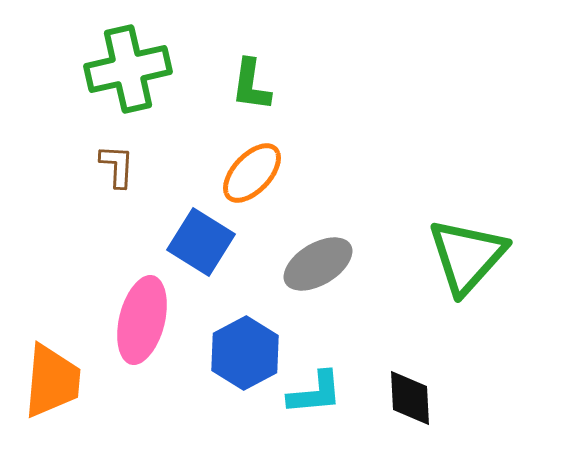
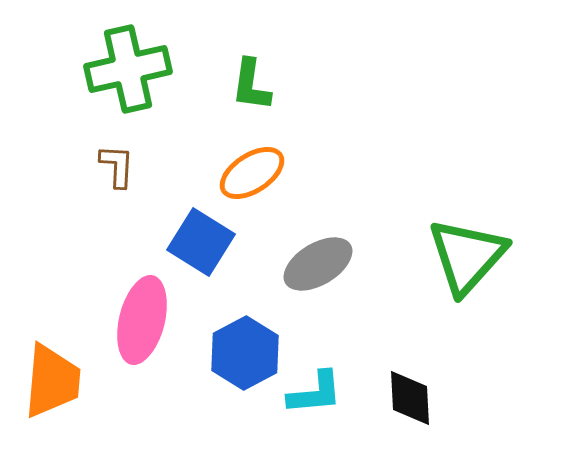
orange ellipse: rotated 14 degrees clockwise
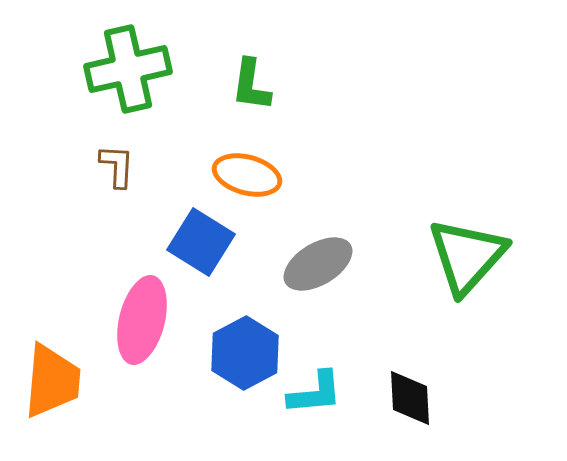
orange ellipse: moved 5 px left, 2 px down; rotated 48 degrees clockwise
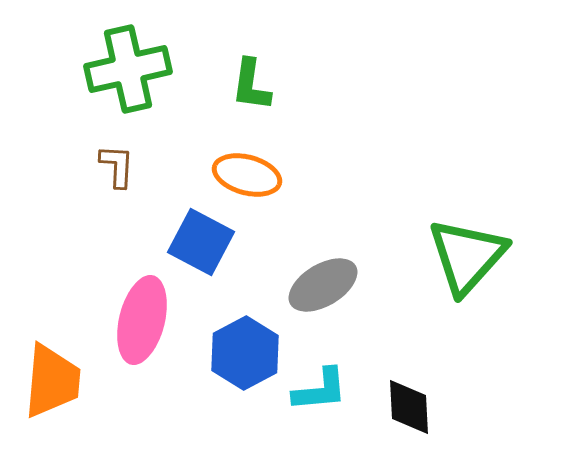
blue square: rotated 4 degrees counterclockwise
gray ellipse: moved 5 px right, 21 px down
cyan L-shape: moved 5 px right, 3 px up
black diamond: moved 1 px left, 9 px down
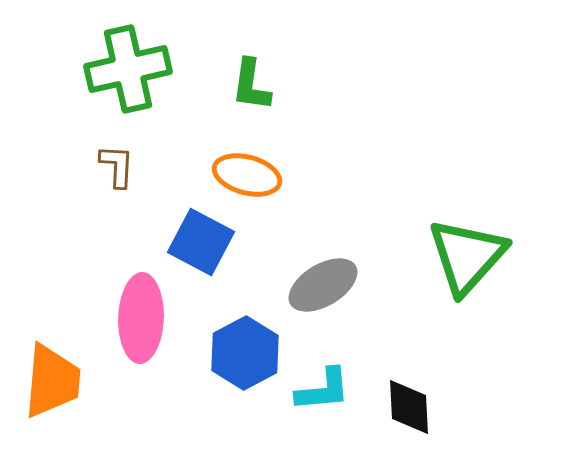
pink ellipse: moved 1 px left, 2 px up; rotated 12 degrees counterclockwise
cyan L-shape: moved 3 px right
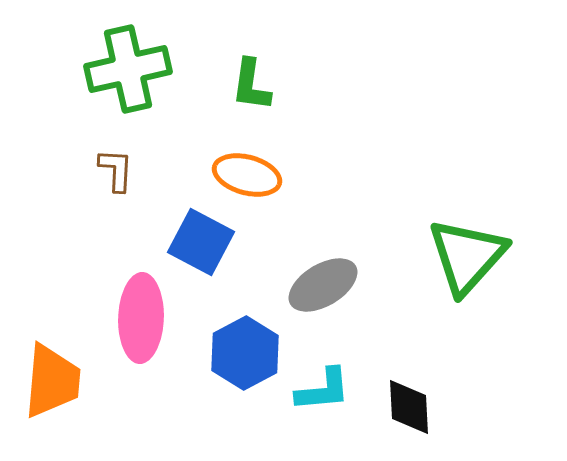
brown L-shape: moved 1 px left, 4 px down
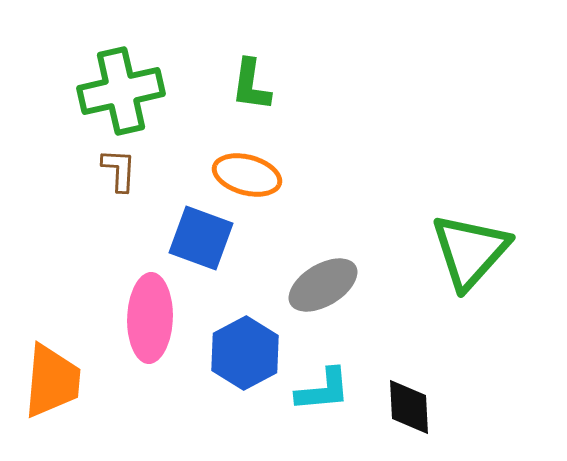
green cross: moved 7 px left, 22 px down
brown L-shape: moved 3 px right
blue square: moved 4 px up; rotated 8 degrees counterclockwise
green triangle: moved 3 px right, 5 px up
pink ellipse: moved 9 px right
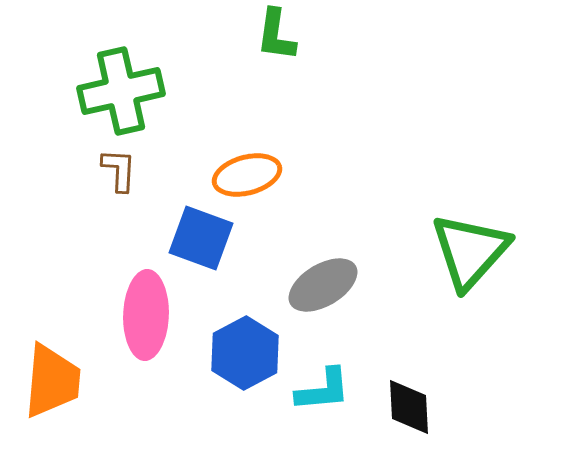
green L-shape: moved 25 px right, 50 px up
orange ellipse: rotated 30 degrees counterclockwise
pink ellipse: moved 4 px left, 3 px up
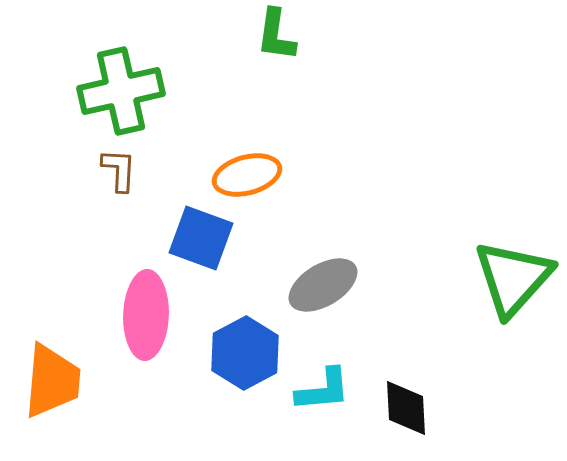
green triangle: moved 43 px right, 27 px down
black diamond: moved 3 px left, 1 px down
